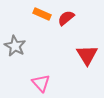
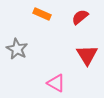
red semicircle: moved 14 px right, 1 px up
gray star: moved 2 px right, 3 px down
pink triangle: moved 15 px right; rotated 18 degrees counterclockwise
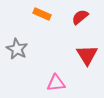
pink triangle: rotated 36 degrees counterclockwise
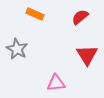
orange rectangle: moved 7 px left
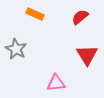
gray star: moved 1 px left
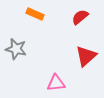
gray star: rotated 15 degrees counterclockwise
red triangle: moved 1 px left, 1 px down; rotated 20 degrees clockwise
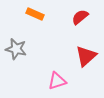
pink triangle: moved 1 px right, 2 px up; rotated 12 degrees counterclockwise
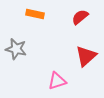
orange rectangle: rotated 12 degrees counterclockwise
